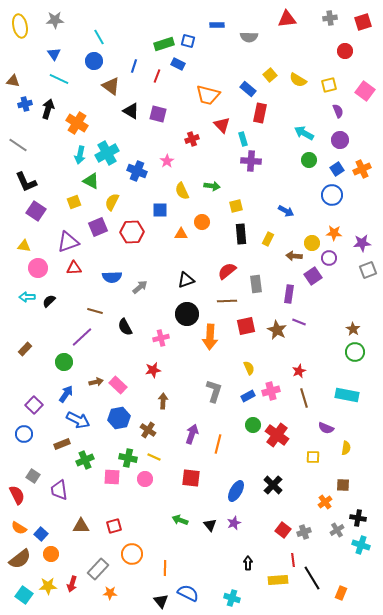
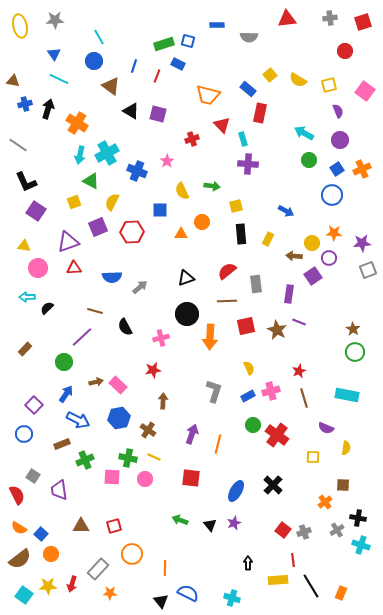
purple cross at (251, 161): moved 3 px left, 3 px down
black triangle at (186, 280): moved 2 px up
black semicircle at (49, 301): moved 2 px left, 7 px down
black line at (312, 578): moved 1 px left, 8 px down
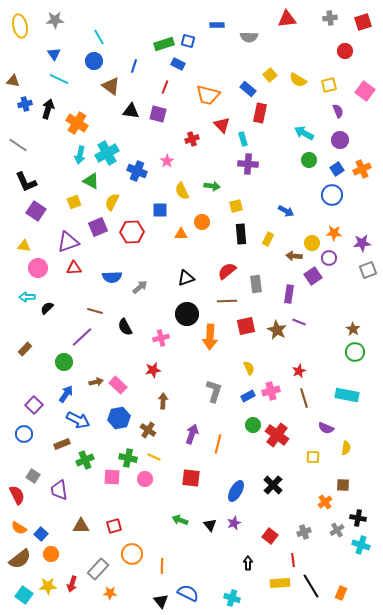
red line at (157, 76): moved 8 px right, 11 px down
black triangle at (131, 111): rotated 24 degrees counterclockwise
red square at (283, 530): moved 13 px left, 6 px down
orange line at (165, 568): moved 3 px left, 2 px up
yellow rectangle at (278, 580): moved 2 px right, 3 px down
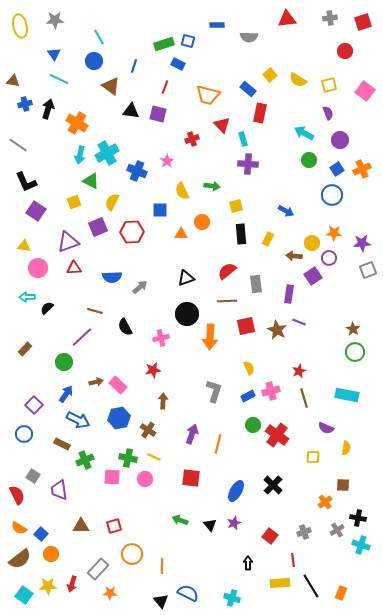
purple semicircle at (338, 111): moved 10 px left, 2 px down
brown rectangle at (62, 444): rotated 49 degrees clockwise
